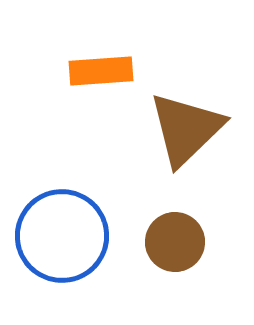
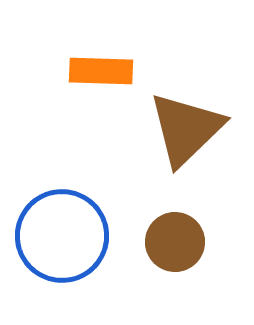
orange rectangle: rotated 6 degrees clockwise
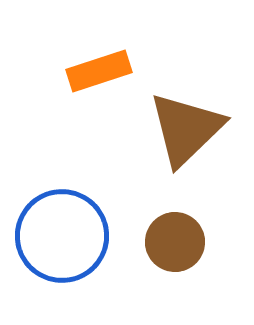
orange rectangle: moved 2 px left; rotated 20 degrees counterclockwise
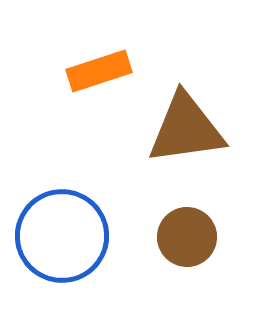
brown triangle: rotated 36 degrees clockwise
brown circle: moved 12 px right, 5 px up
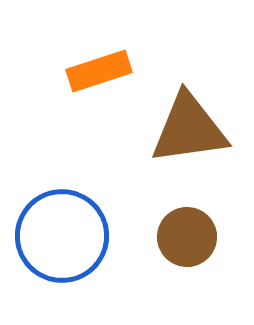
brown triangle: moved 3 px right
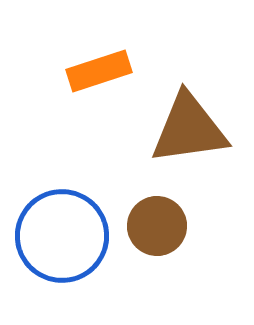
brown circle: moved 30 px left, 11 px up
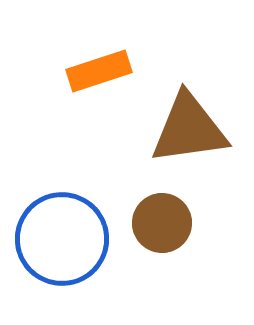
brown circle: moved 5 px right, 3 px up
blue circle: moved 3 px down
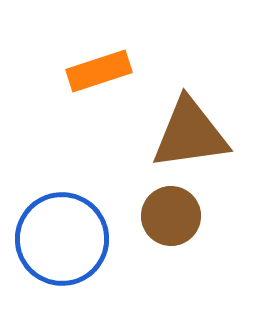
brown triangle: moved 1 px right, 5 px down
brown circle: moved 9 px right, 7 px up
